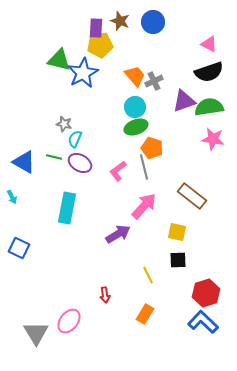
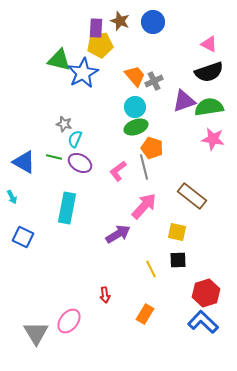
blue square: moved 4 px right, 11 px up
yellow line: moved 3 px right, 6 px up
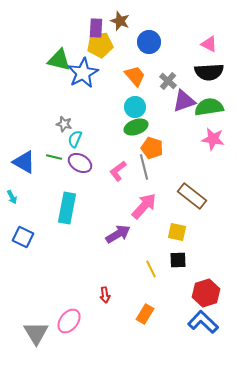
blue circle: moved 4 px left, 20 px down
black semicircle: rotated 16 degrees clockwise
gray cross: moved 14 px right; rotated 24 degrees counterclockwise
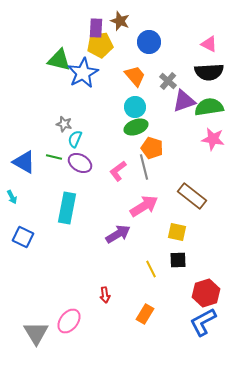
pink arrow: rotated 16 degrees clockwise
blue L-shape: rotated 72 degrees counterclockwise
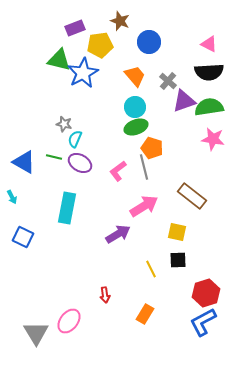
purple rectangle: moved 21 px left; rotated 66 degrees clockwise
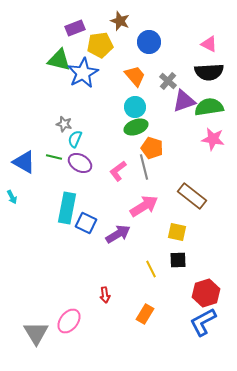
blue square: moved 63 px right, 14 px up
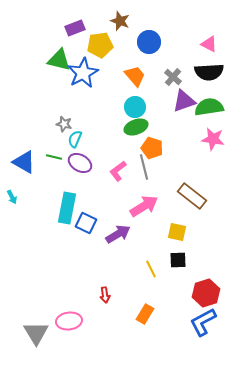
gray cross: moved 5 px right, 4 px up
pink ellipse: rotated 45 degrees clockwise
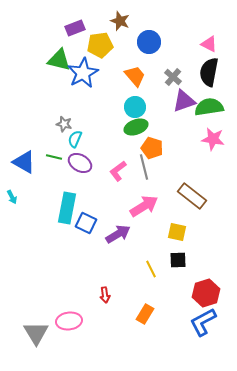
black semicircle: rotated 104 degrees clockwise
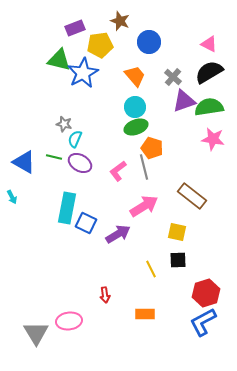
black semicircle: rotated 48 degrees clockwise
orange rectangle: rotated 60 degrees clockwise
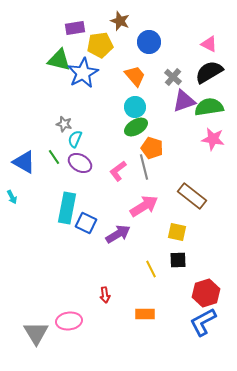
purple rectangle: rotated 12 degrees clockwise
green ellipse: rotated 10 degrees counterclockwise
green line: rotated 42 degrees clockwise
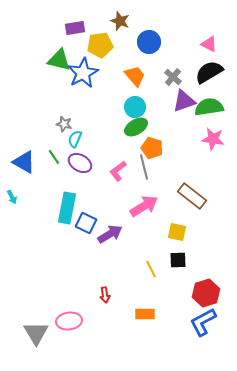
purple arrow: moved 8 px left
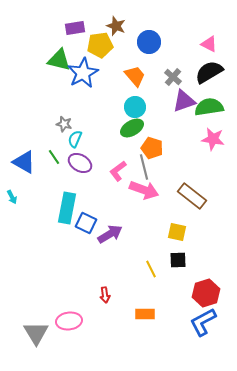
brown star: moved 4 px left, 5 px down
green ellipse: moved 4 px left, 1 px down
pink arrow: moved 16 px up; rotated 52 degrees clockwise
